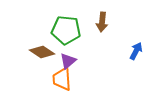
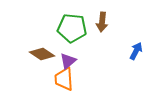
green pentagon: moved 6 px right, 2 px up
brown diamond: moved 2 px down
orange trapezoid: moved 2 px right
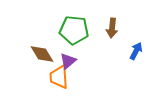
brown arrow: moved 10 px right, 6 px down
green pentagon: moved 2 px right, 2 px down
brown diamond: rotated 25 degrees clockwise
orange trapezoid: moved 5 px left, 2 px up
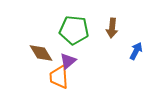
brown diamond: moved 1 px left, 1 px up
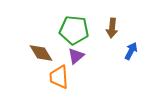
blue arrow: moved 5 px left
purple triangle: moved 8 px right, 5 px up
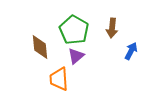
green pentagon: rotated 24 degrees clockwise
brown diamond: moved 1 px left, 6 px up; rotated 25 degrees clockwise
orange trapezoid: moved 2 px down
